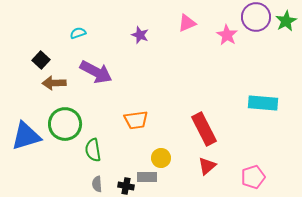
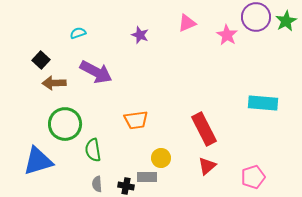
blue triangle: moved 12 px right, 25 px down
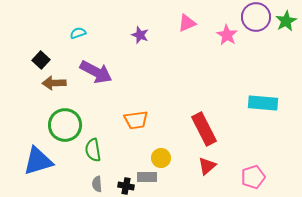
green circle: moved 1 px down
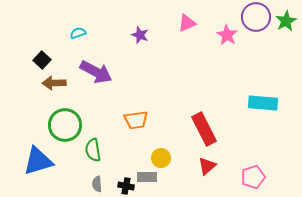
black square: moved 1 px right
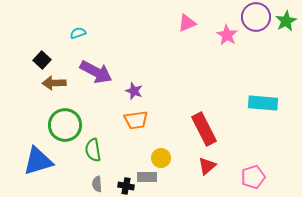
purple star: moved 6 px left, 56 px down
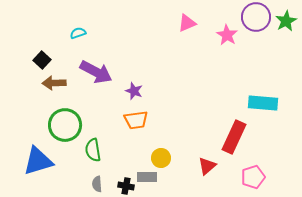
red rectangle: moved 30 px right, 8 px down; rotated 52 degrees clockwise
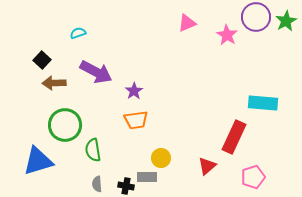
purple star: rotated 18 degrees clockwise
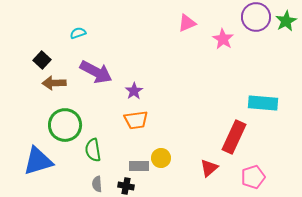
pink star: moved 4 px left, 4 px down
red triangle: moved 2 px right, 2 px down
gray rectangle: moved 8 px left, 11 px up
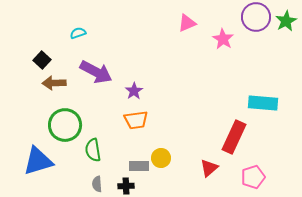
black cross: rotated 14 degrees counterclockwise
